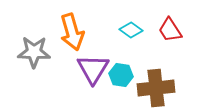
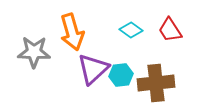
purple triangle: rotated 16 degrees clockwise
cyan hexagon: rotated 15 degrees counterclockwise
brown cross: moved 5 px up
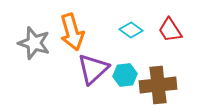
gray star: moved 9 px up; rotated 16 degrees clockwise
cyan hexagon: moved 4 px right
brown cross: moved 2 px right, 2 px down
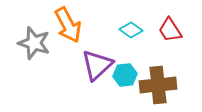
orange arrow: moved 4 px left, 7 px up; rotated 12 degrees counterclockwise
purple triangle: moved 4 px right, 4 px up
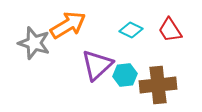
orange arrow: rotated 93 degrees counterclockwise
cyan diamond: rotated 10 degrees counterclockwise
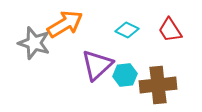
orange arrow: moved 3 px left, 1 px up
cyan diamond: moved 4 px left
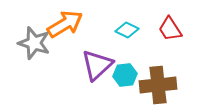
red trapezoid: moved 1 px up
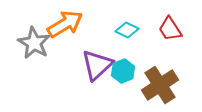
gray star: rotated 12 degrees clockwise
cyan hexagon: moved 2 px left, 4 px up; rotated 15 degrees counterclockwise
brown cross: moved 2 px right; rotated 27 degrees counterclockwise
